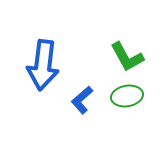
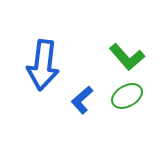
green L-shape: rotated 12 degrees counterclockwise
green ellipse: rotated 20 degrees counterclockwise
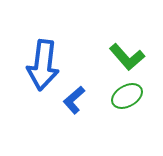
blue L-shape: moved 8 px left
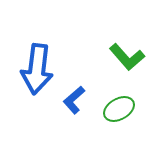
blue arrow: moved 6 px left, 4 px down
green ellipse: moved 8 px left, 13 px down
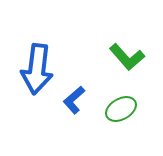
green ellipse: moved 2 px right
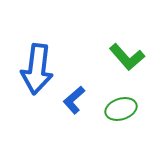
green ellipse: rotated 12 degrees clockwise
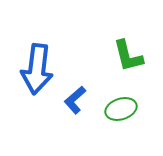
green L-shape: moved 1 px right, 1 px up; rotated 27 degrees clockwise
blue L-shape: moved 1 px right
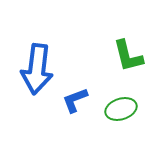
blue L-shape: rotated 20 degrees clockwise
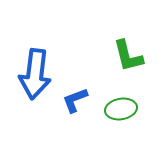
blue arrow: moved 2 px left, 5 px down
green ellipse: rotated 8 degrees clockwise
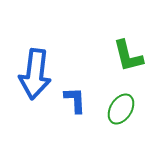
blue L-shape: rotated 108 degrees clockwise
green ellipse: rotated 48 degrees counterclockwise
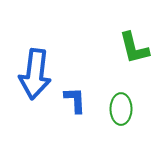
green L-shape: moved 6 px right, 8 px up
green ellipse: rotated 32 degrees counterclockwise
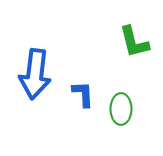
green L-shape: moved 6 px up
blue L-shape: moved 8 px right, 6 px up
